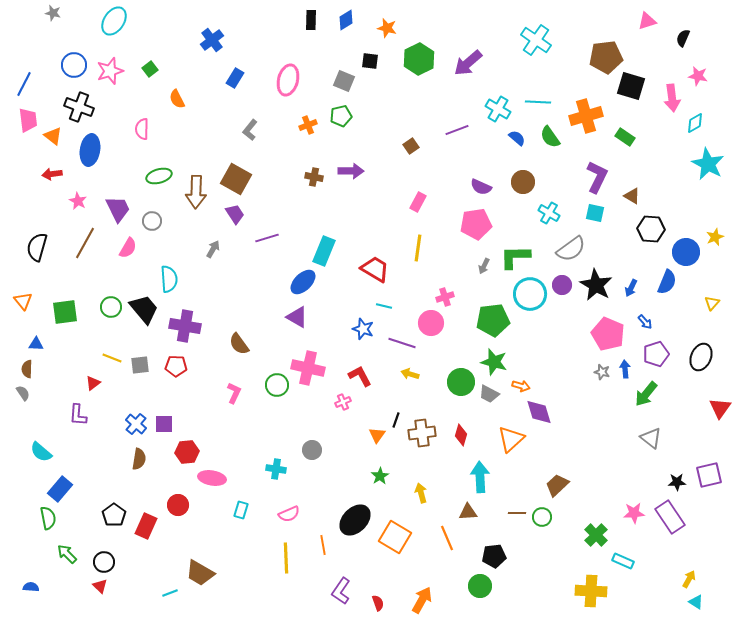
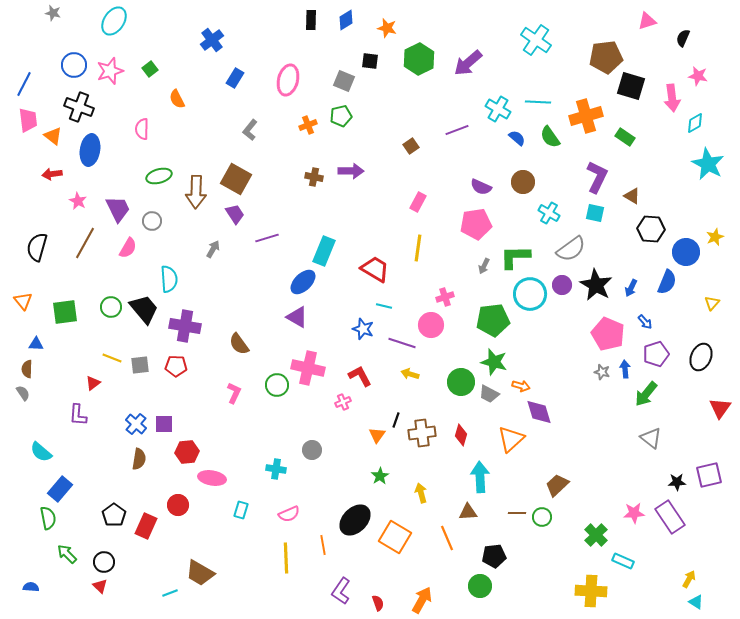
pink circle at (431, 323): moved 2 px down
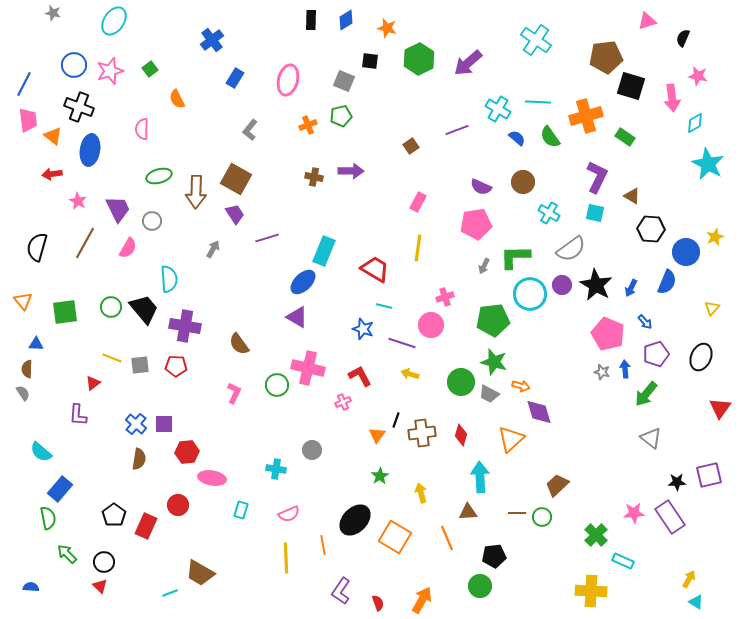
yellow triangle at (712, 303): moved 5 px down
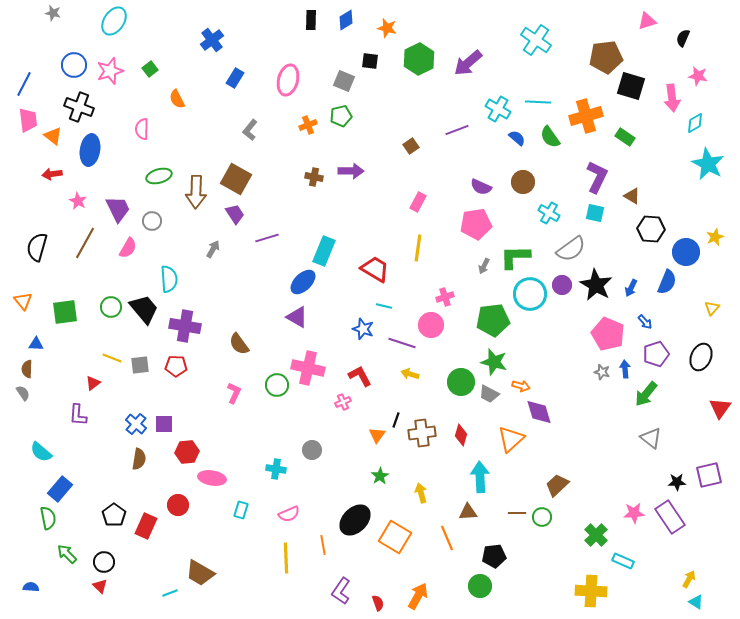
orange arrow at (422, 600): moved 4 px left, 4 px up
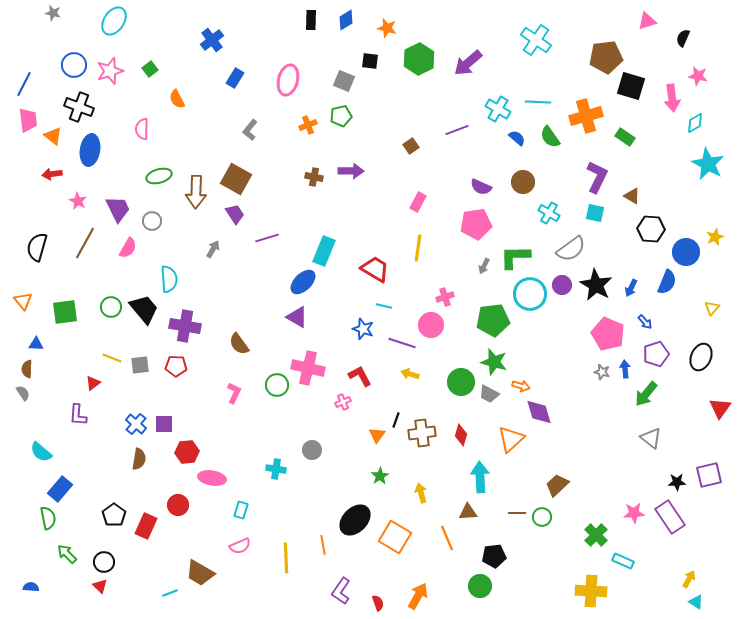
pink semicircle at (289, 514): moved 49 px left, 32 px down
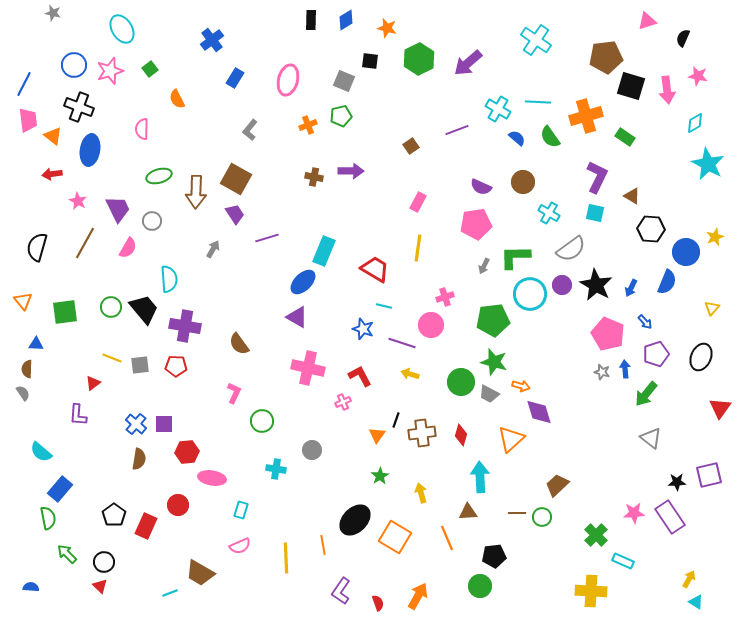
cyan ellipse at (114, 21): moved 8 px right, 8 px down; rotated 64 degrees counterclockwise
pink arrow at (672, 98): moved 5 px left, 8 px up
green circle at (277, 385): moved 15 px left, 36 px down
